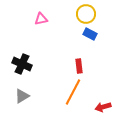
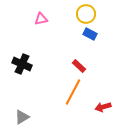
red rectangle: rotated 40 degrees counterclockwise
gray triangle: moved 21 px down
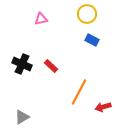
yellow circle: moved 1 px right
blue rectangle: moved 2 px right, 6 px down
red rectangle: moved 28 px left
orange line: moved 6 px right
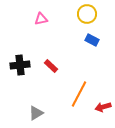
black cross: moved 2 px left, 1 px down; rotated 30 degrees counterclockwise
orange line: moved 2 px down
gray triangle: moved 14 px right, 4 px up
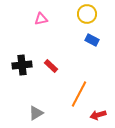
black cross: moved 2 px right
red arrow: moved 5 px left, 8 px down
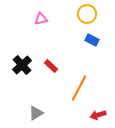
black cross: rotated 36 degrees counterclockwise
orange line: moved 6 px up
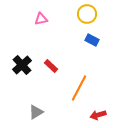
gray triangle: moved 1 px up
